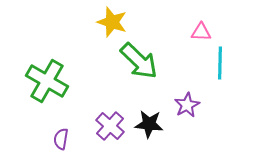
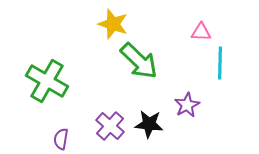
yellow star: moved 1 px right, 2 px down
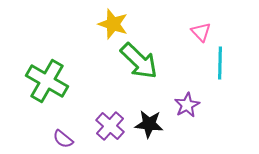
pink triangle: rotated 45 degrees clockwise
purple semicircle: moved 2 px right; rotated 60 degrees counterclockwise
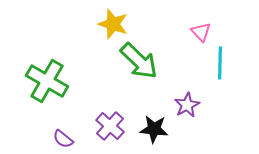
black star: moved 5 px right, 5 px down
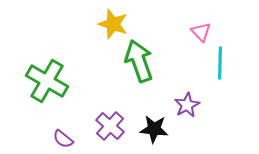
green arrow: rotated 153 degrees counterclockwise
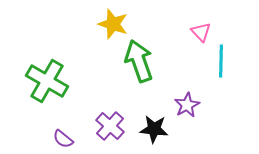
cyan line: moved 1 px right, 2 px up
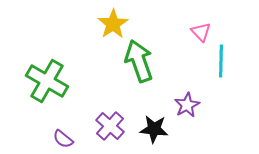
yellow star: rotated 20 degrees clockwise
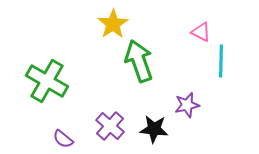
pink triangle: rotated 20 degrees counterclockwise
purple star: rotated 15 degrees clockwise
